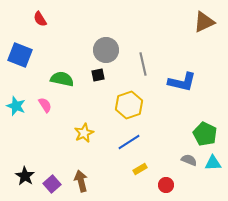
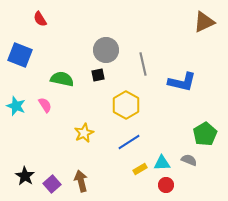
yellow hexagon: moved 3 px left; rotated 12 degrees counterclockwise
green pentagon: rotated 15 degrees clockwise
cyan triangle: moved 51 px left
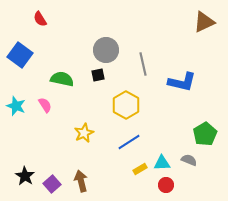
blue square: rotated 15 degrees clockwise
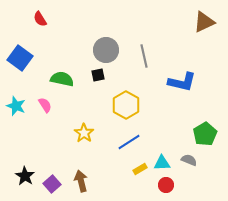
blue square: moved 3 px down
gray line: moved 1 px right, 8 px up
yellow star: rotated 12 degrees counterclockwise
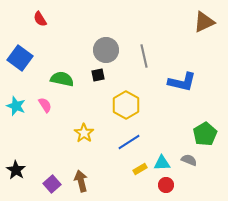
black star: moved 9 px left, 6 px up
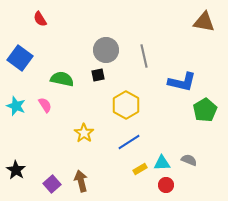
brown triangle: rotated 35 degrees clockwise
green pentagon: moved 24 px up
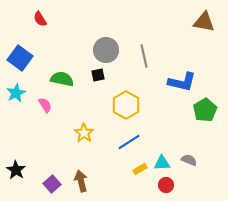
cyan star: moved 13 px up; rotated 24 degrees clockwise
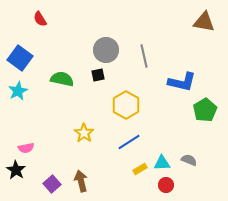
cyan star: moved 2 px right, 2 px up
pink semicircle: moved 19 px left, 43 px down; rotated 112 degrees clockwise
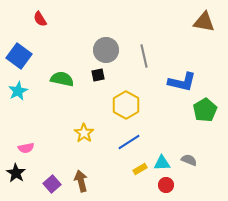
blue square: moved 1 px left, 2 px up
black star: moved 3 px down
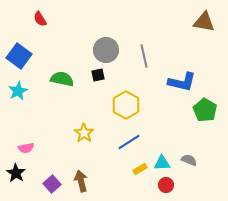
green pentagon: rotated 10 degrees counterclockwise
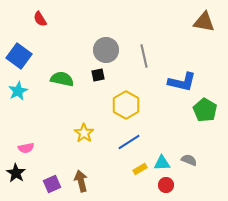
purple square: rotated 18 degrees clockwise
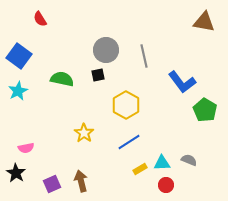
blue L-shape: rotated 40 degrees clockwise
